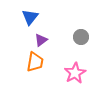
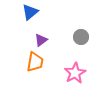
blue triangle: moved 5 px up; rotated 12 degrees clockwise
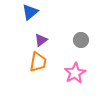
gray circle: moved 3 px down
orange trapezoid: moved 3 px right
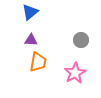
purple triangle: moved 10 px left; rotated 40 degrees clockwise
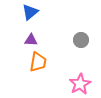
pink star: moved 5 px right, 11 px down
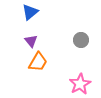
purple triangle: moved 1 px down; rotated 48 degrees clockwise
orange trapezoid: rotated 20 degrees clockwise
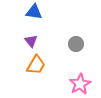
blue triangle: moved 4 px right; rotated 48 degrees clockwise
gray circle: moved 5 px left, 4 px down
orange trapezoid: moved 2 px left, 3 px down
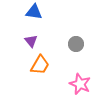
orange trapezoid: moved 4 px right
pink star: rotated 20 degrees counterclockwise
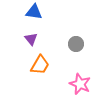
purple triangle: moved 2 px up
